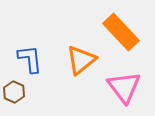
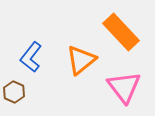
blue L-shape: moved 1 px right, 2 px up; rotated 136 degrees counterclockwise
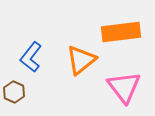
orange rectangle: rotated 54 degrees counterclockwise
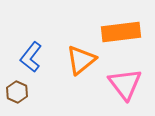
pink triangle: moved 1 px right, 3 px up
brown hexagon: moved 3 px right
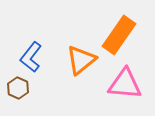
orange rectangle: moved 2 px left, 3 px down; rotated 48 degrees counterclockwise
pink triangle: rotated 48 degrees counterclockwise
brown hexagon: moved 1 px right, 4 px up
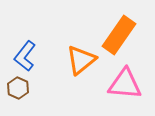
blue L-shape: moved 6 px left, 1 px up
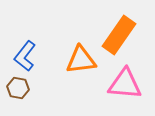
orange triangle: rotated 32 degrees clockwise
brown hexagon: rotated 15 degrees counterclockwise
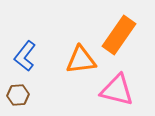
pink triangle: moved 8 px left, 6 px down; rotated 9 degrees clockwise
brown hexagon: moved 7 px down; rotated 15 degrees counterclockwise
